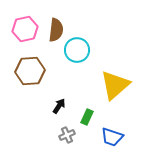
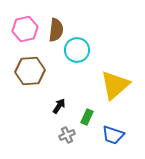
blue trapezoid: moved 1 px right, 2 px up
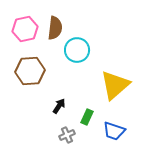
brown semicircle: moved 1 px left, 2 px up
blue trapezoid: moved 1 px right, 4 px up
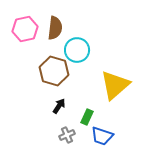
brown hexagon: moved 24 px right; rotated 20 degrees clockwise
blue trapezoid: moved 12 px left, 5 px down
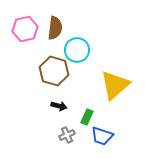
black arrow: rotated 70 degrees clockwise
